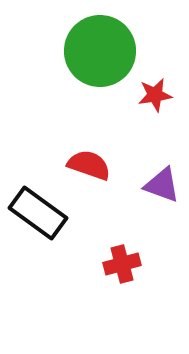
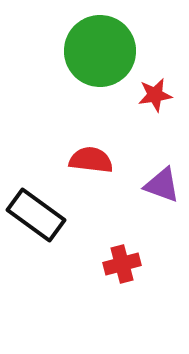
red semicircle: moved 2 px right, 5 px up; rotated 12 degrees counterclockwise
black rectangle: moved 2 px left, 2 px down
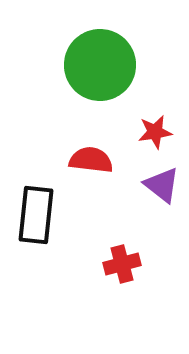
green circle: moved 14 px down
red star: moved 37 px down
purple triangle: rotated 18 degrees clockwise
black rectangle: rotated 60 degrees clockwise
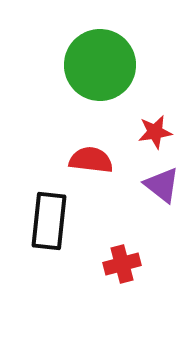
black rectangle: moved 13 px right, 6 px down
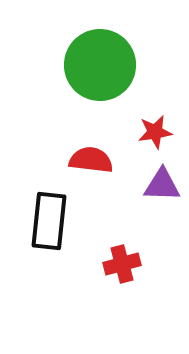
purple triangle: rotated 36 degrees counterclockwise
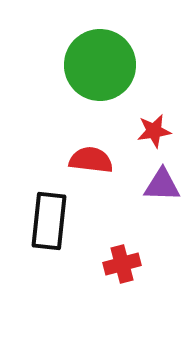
red star: moved 1 px left, 1 px up
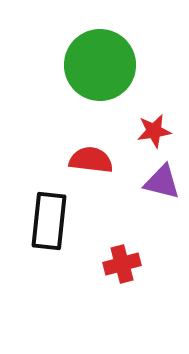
purple triangle: moved 3 px up; rotated 12 degrees clockwise
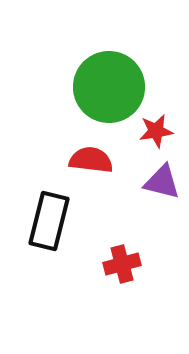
green circle: moved 9 px right, 22 px down
red star: moved 2 px right
black rectangle: rotated 8 degrees clockwise
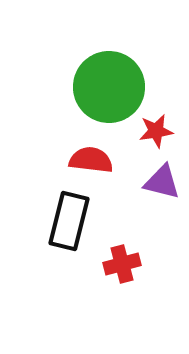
black rectangle: moved 20 px right
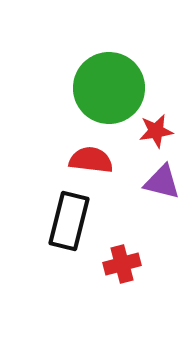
green circle: moved 1 px down
